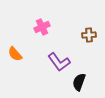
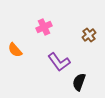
pink cross: moved 2 px right
brown cross: rotated 32 degrees counterclockwise
orange semicircle: moved 4 px up
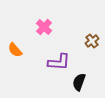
pink cross: rotated 21 degrees counterclockwise
brown cross: moved 3 px right, 6 px down
purple L-shape: rotated 50 degrees counterclockwise
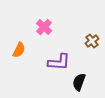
orange semicircle: moved 4 px right; rotated 112 degrees counterclockwise
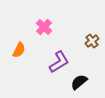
purple L-shape: rotated 35 degrees counterclockwise
black semicircle: rotated 30 degrees clockwise
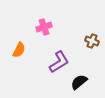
pink cross: rotated 28 degrees clockwise
brown cross: rotated 32 degrees counterclockwise
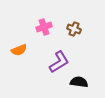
brown cross: moved 18 px left, 12 px up
orange semicircle: rotated 42 degrees clockwise
black semicircle: rotated 48 degrees clockwise
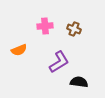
pink cross: moved 1 px right, 1 px up; rotated 14 degrees clockwise
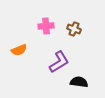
pink cross: moved 1 px right
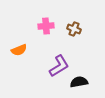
purple L-shape: moved 4 px down
black semicircle: rotated 18 degrees counterclockwise
